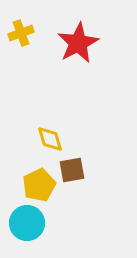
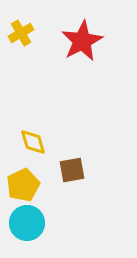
yellow cross: rotated 10 degrees counterclockwise
red star: moved 4 px right, 2 px up
yellow diamond: moved 17 px left, 3 px down
yellow pentagon: moved 16 px left
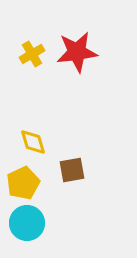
yellow cross: moved 11 px right, 21 px down
red star: moved 5 px left, 11 px down; rotated 21 degrees clockwise
yellow pentagon: moved 2 px up
